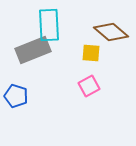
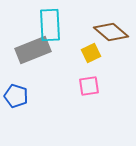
cyan rectangle: moved 1 px right
yellow square: rotated 30 degrees counterclockwise
pink square: rotated 20 degrees clockwise
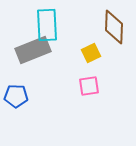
cyan rectangle: moved 3 px left
brown diamond: moved 3 px right, 5 px up; rotated 52 degrees clockwise
blue pentagon: rotated 15 degrees counterclockwise
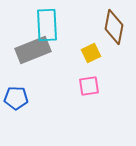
brown diamond: rotated 8 degrees clockwise
blue pentagon: moved 2 px down
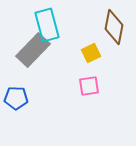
cyan rectangle: rotated 12 degrees counterclockwise
gray rectangle: rotated 24 degrees counterclockwise
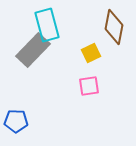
blue pentagon: moved 23 px down
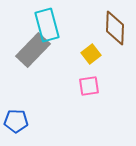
brown diamond: moved 1 px right, 1 px down; rotated 8 degrees counterclockwise
yellow square: moved 1 px down; rotated 12 degrees counterclockwise
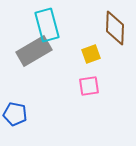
gray rectangle: moved 1 px right, 1 px down; rotated 16 degrees clockwise
yellow square: rotated 18 degrees clockwise
blue pentagon: moved 1 px left, 7 px up; rotated 10 degrees clockwise
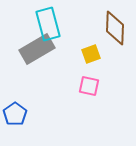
cyan rectangle: moved 1 px right, 1 px up
gray rectangle: moved 3 px right, 2 px up
pink square: rotated 20 degrees clockwise
blue pentagon: rotated 25 degrees clockwise
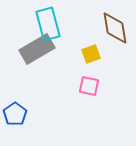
brown diamond: rotated 12 degrees counterclockwise
